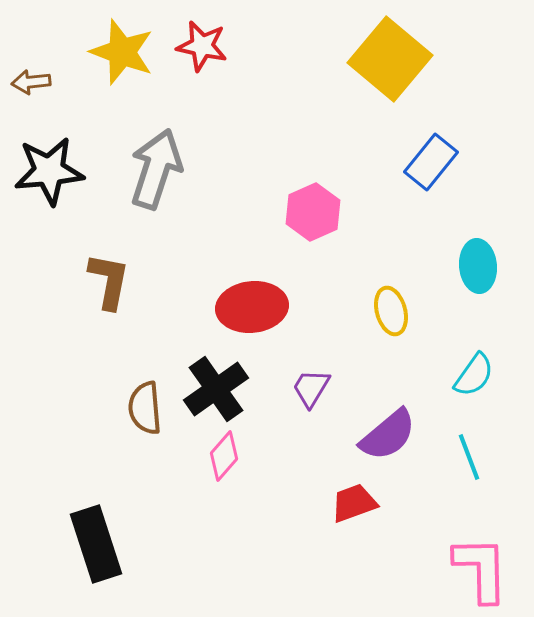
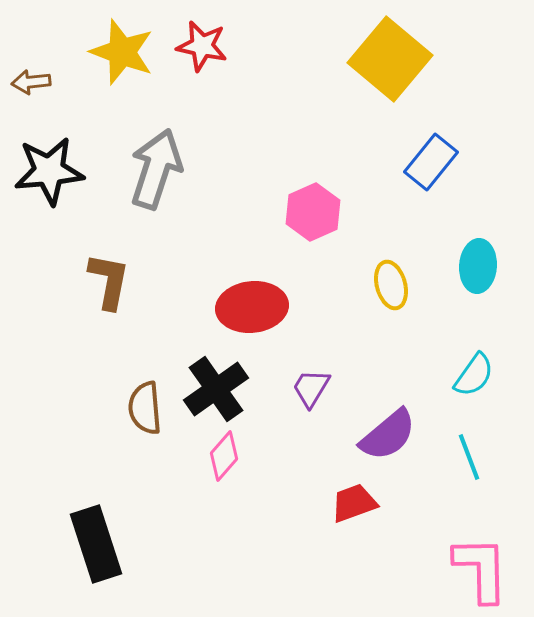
cyan ellipse: rotated 9 degrees clockwise
yellow ellipse: moved 26 px up
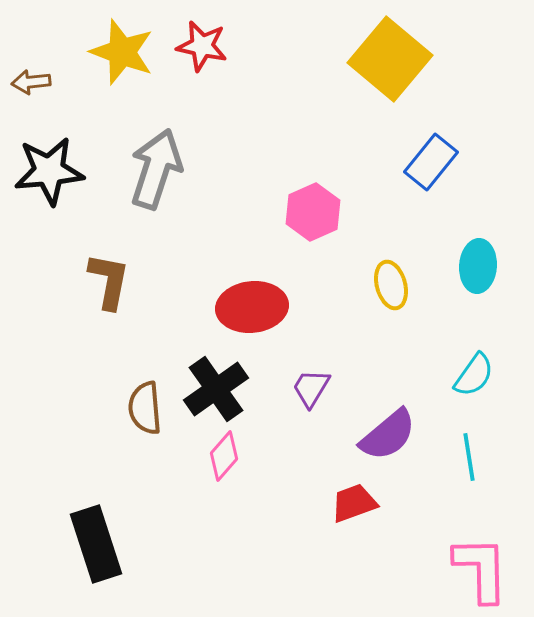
cyan line: rotated 12 degrees clockwise
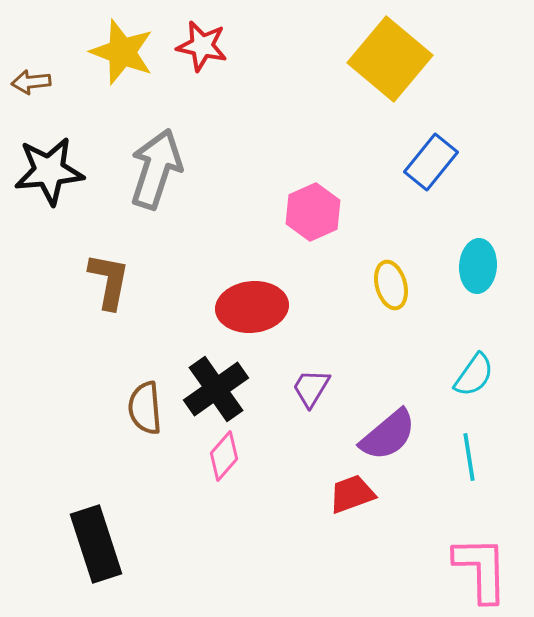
red trapezoid: moved 2 px left, 9 px up
